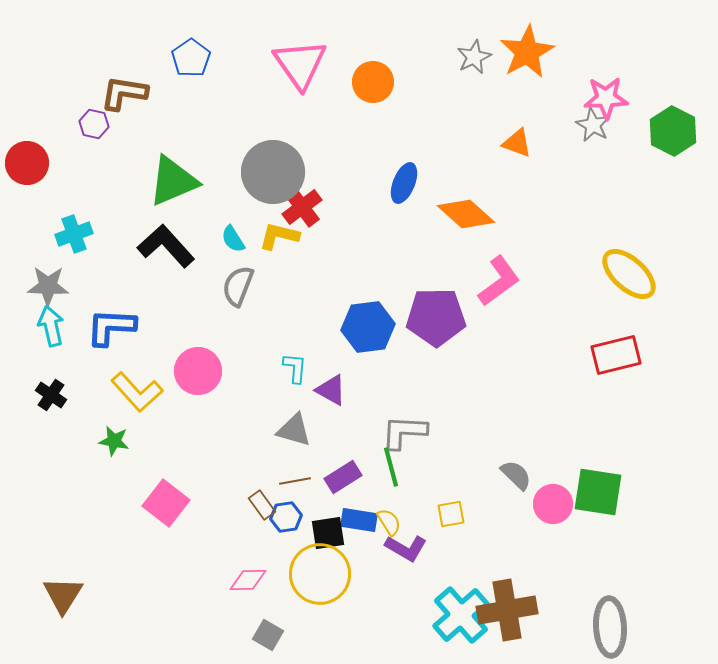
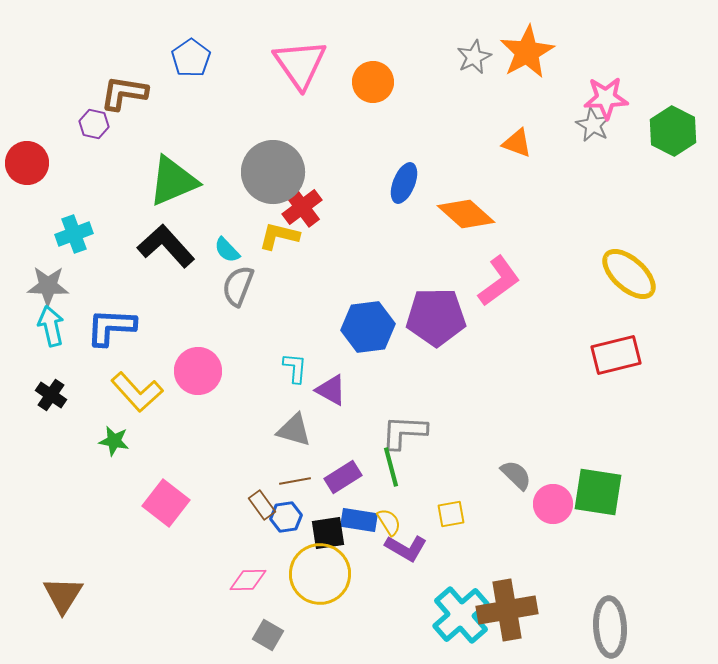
cyan semicircle at (233, 239): moved 6 px left, 11 px down; rotated 12 degrees counterclockwise
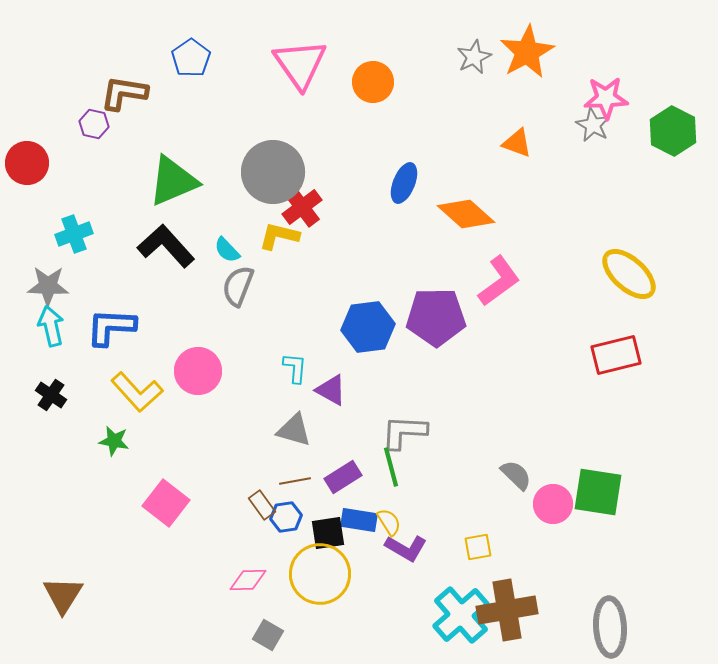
yellow square at (451, 514): moved 27 px right, 33 px down
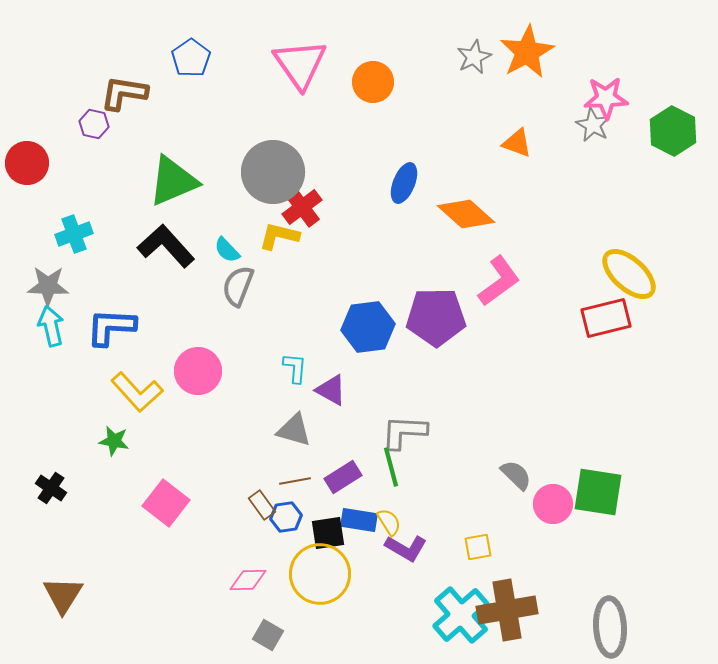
red rectangle at (616, 355): moved 10 px left, 37 px up
black cross at (51, 395): moved 93 px down
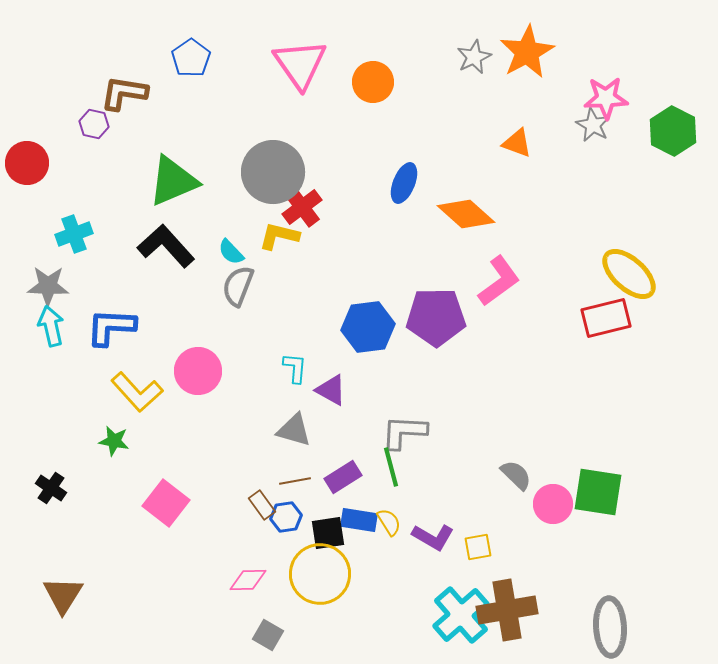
cyan semicircle at (227, 250): moved 4 px right, 2 px down
purple L-shape at (406, 548): moved 27 px right, 11 px up
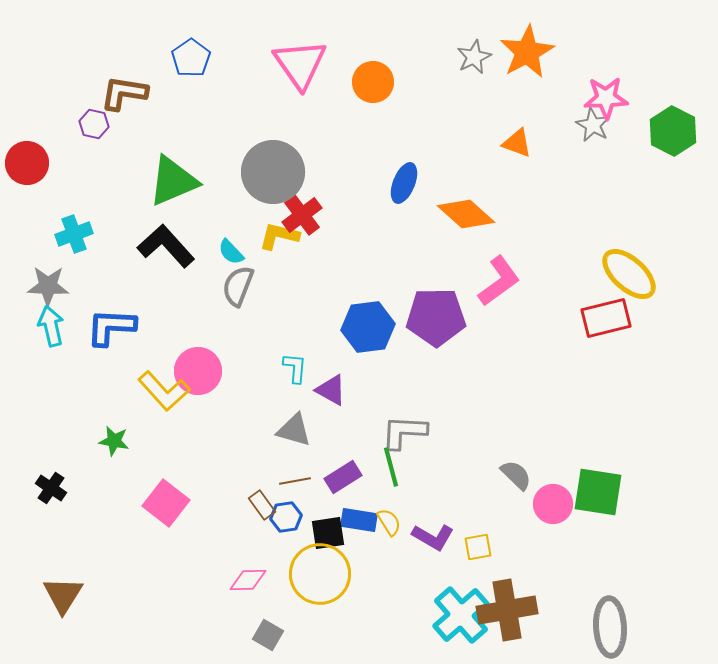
red cross at (302, 207): moved 8 px down
yellow L-shape at (137, 392): moved 27 px right, 1 px up
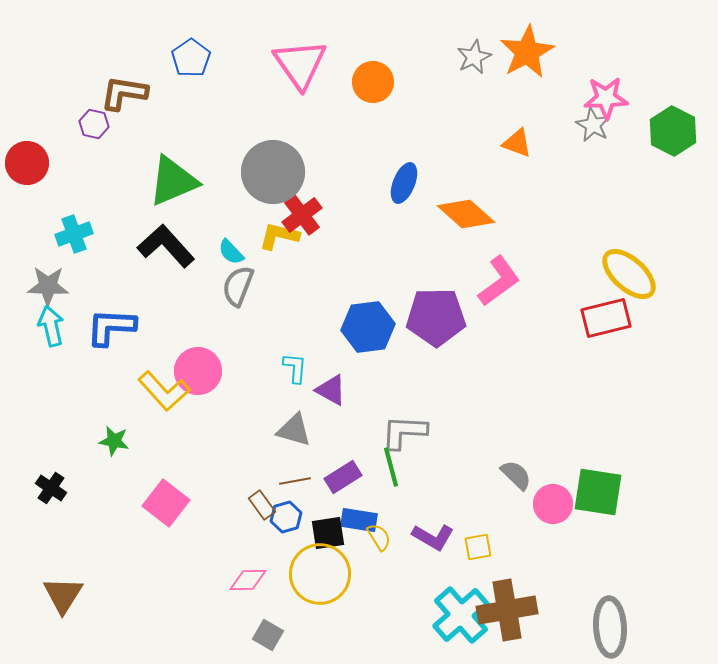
blue hexagon at (286, 517): rotated 8 degrees counterclockwise
yellow semicircle at (389, 522): moved 10 px left, 15 px down
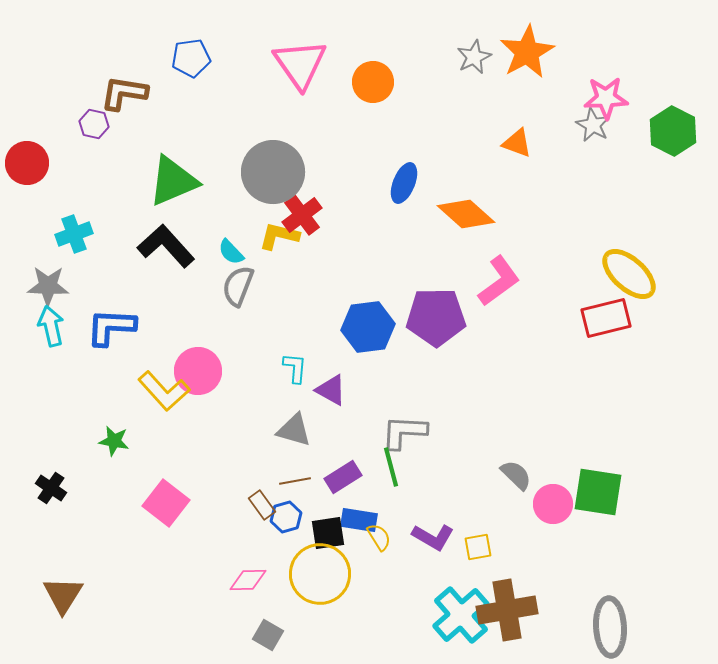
blue pentagon at (191, 58): rotated 27 degrees clockwise
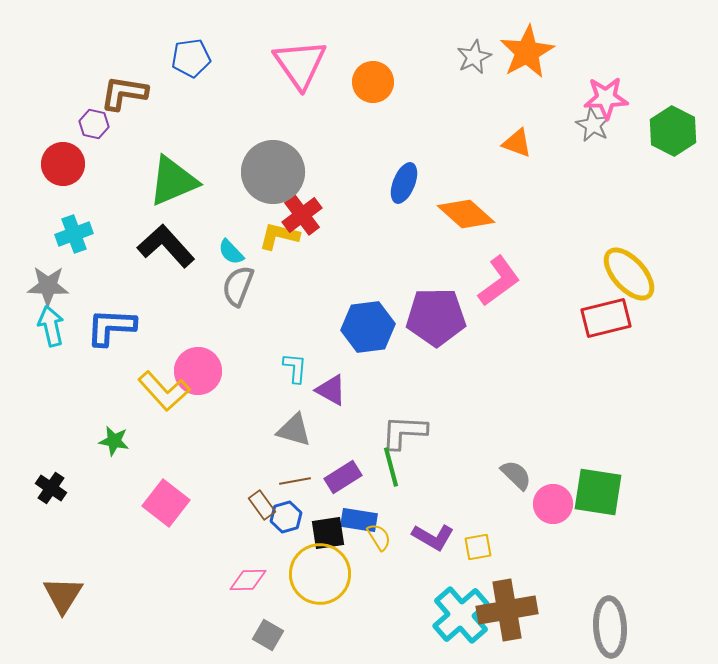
red circle at (27, 163): moved 36 px right, 1 px down
yellow ellipse at (629, 274): rotated 6 degrees clockwise
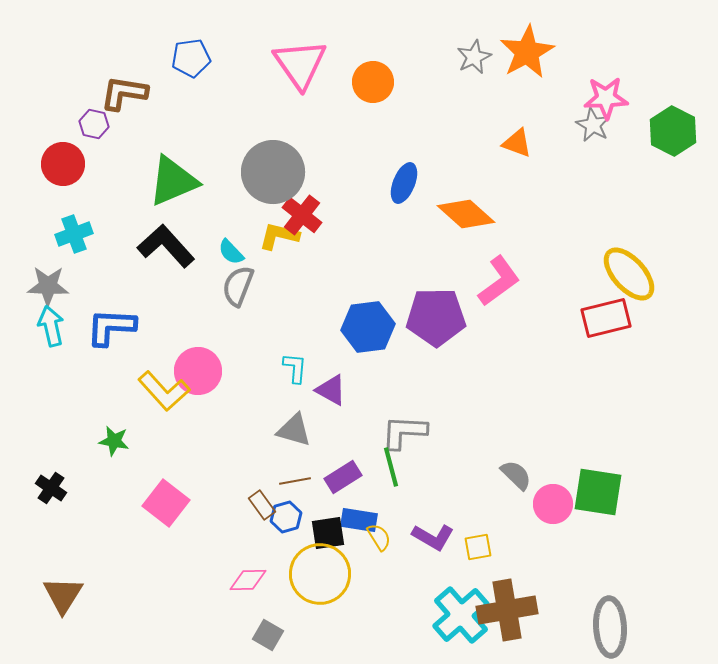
red cross at (302, 215): rotated 15 degrees counterclockwise
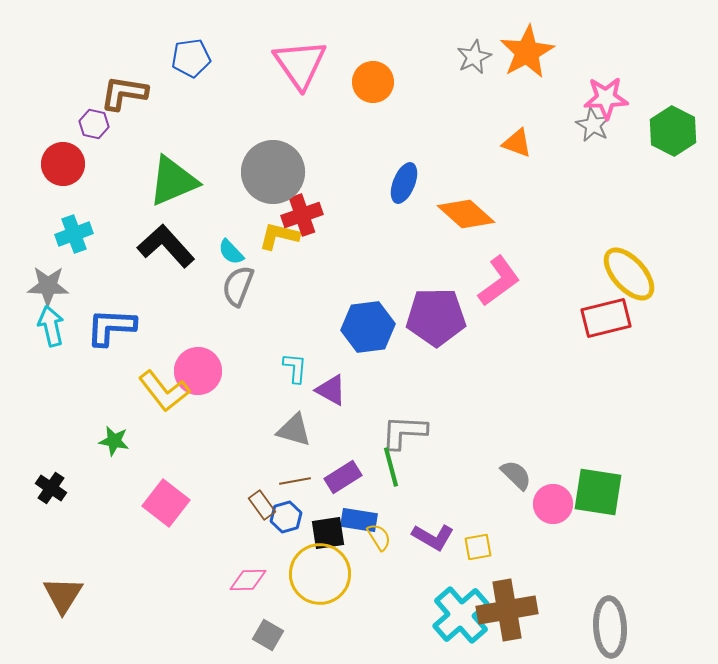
red cross at (302, 215): rotated 33 degrees clockwise
yellow L-shape at (164, 391): rotated 4 degrees clockwise
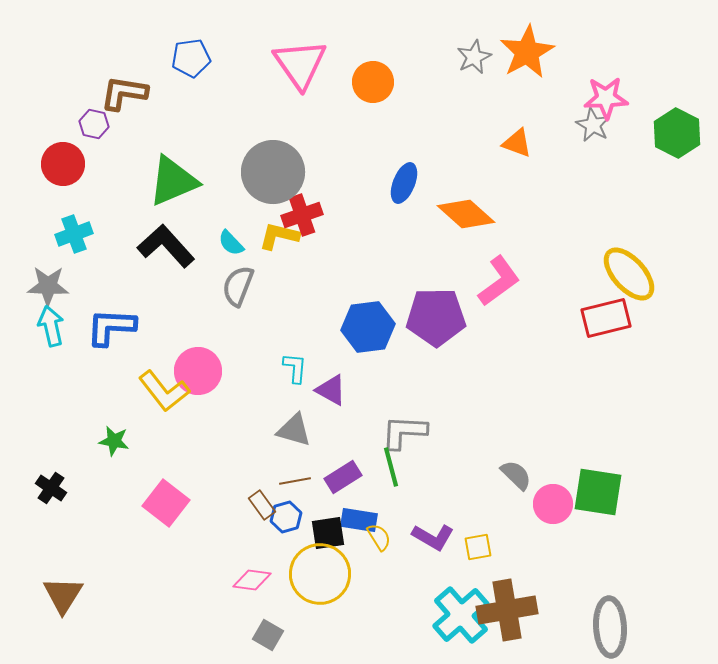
green hexagon at (673, 131): moved 4 px right, 2 px down
cyan semicircle at (231, 252): moved 9 px up
pink diamond at (248, 580): moved 4 px right; rotated 9 degrees clockwise
